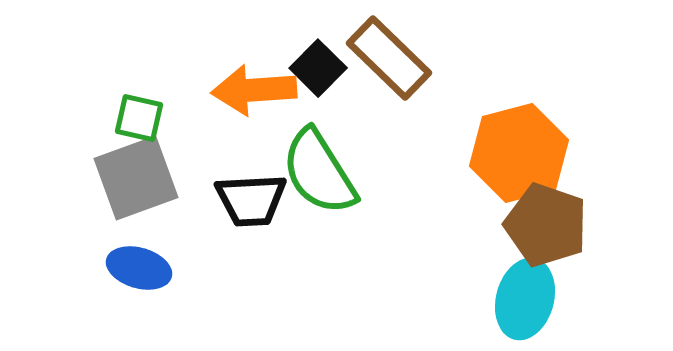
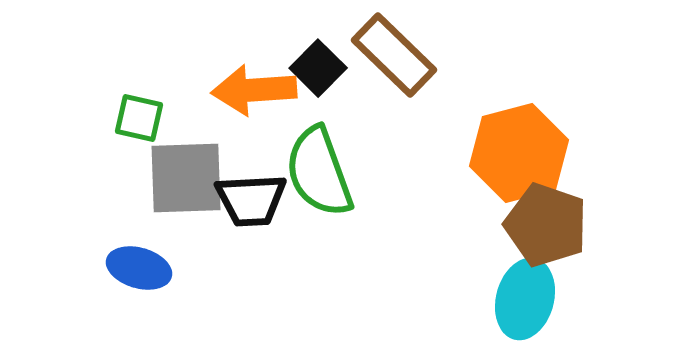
brown rectangle: moved 5 px right, 3 px up
green semicircle: rotated 12 degrees clockwise
gray square: moved 50 px right; rotated 18 degrees clockwise
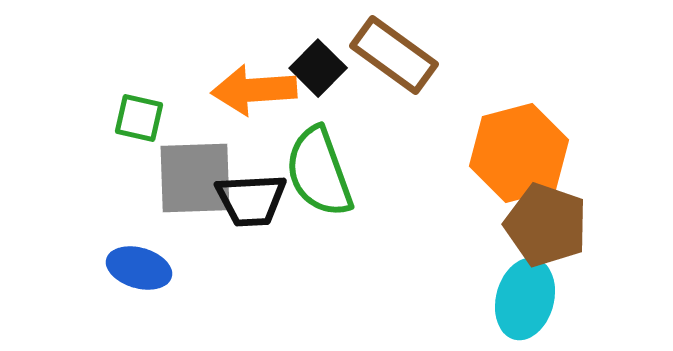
brown rectangle: rotated 8 degrees counterclockwise
gray square: moved 9 px right
